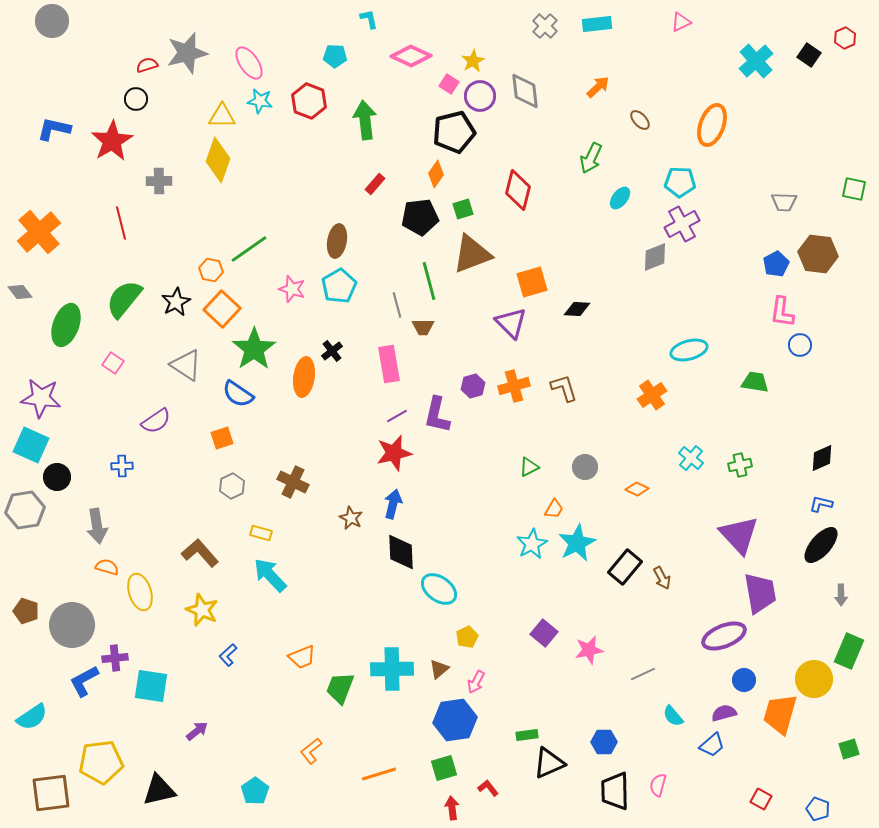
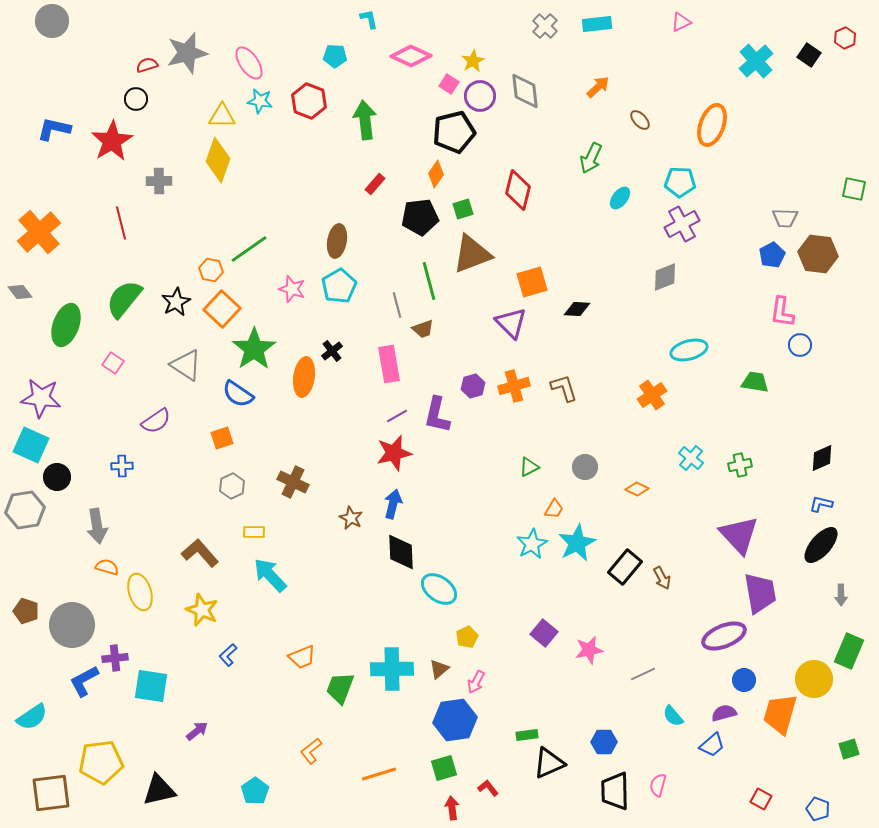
gray trapezoid at (784, 202): moved 1 px right, 16 px down
gray diamond at (655, 257): moved 10 px right, 20 px down
blue pentagon at (776, 264): moved 4 px left, 9 px up
brown trapezoid at (423, 327): moved 2 px down; rotated 20 degrees counterclockwise
yellow rectangle at (261, 533): moved 7 px left, 1 px up; rotated 15 degrees counterclockwise
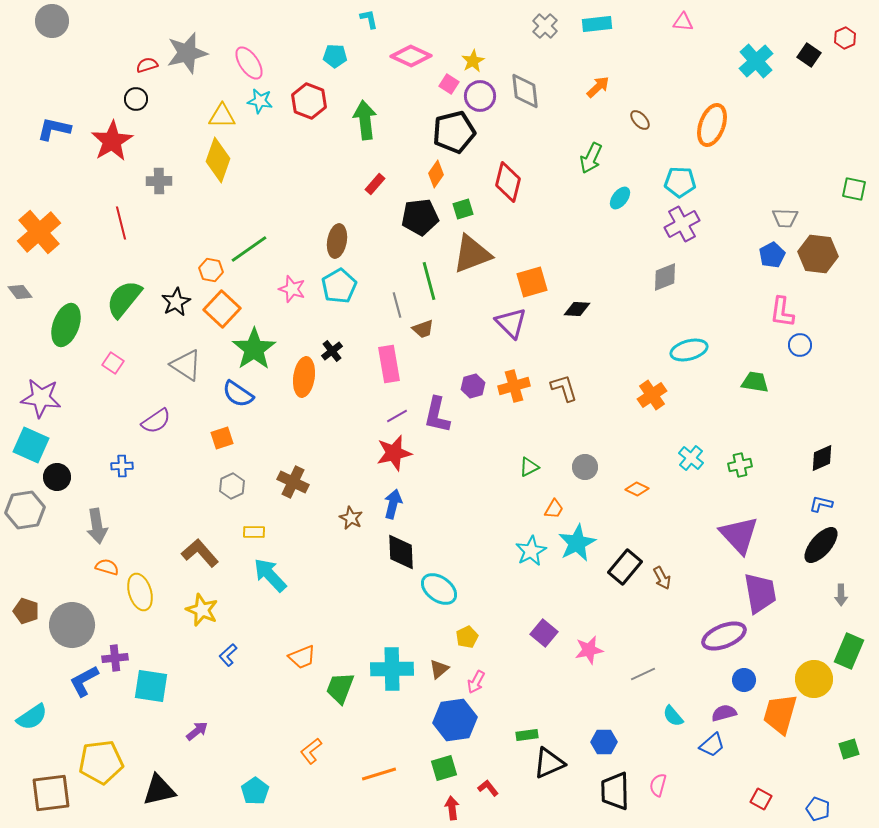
pink triangle at (681, 22): moved 2 px right; rotated 30 degrees clockwise
red diamond at (518, 190): moved 10 px left, 8 px up
cyan star at (532, 544): moved 1 px left, 7 px down
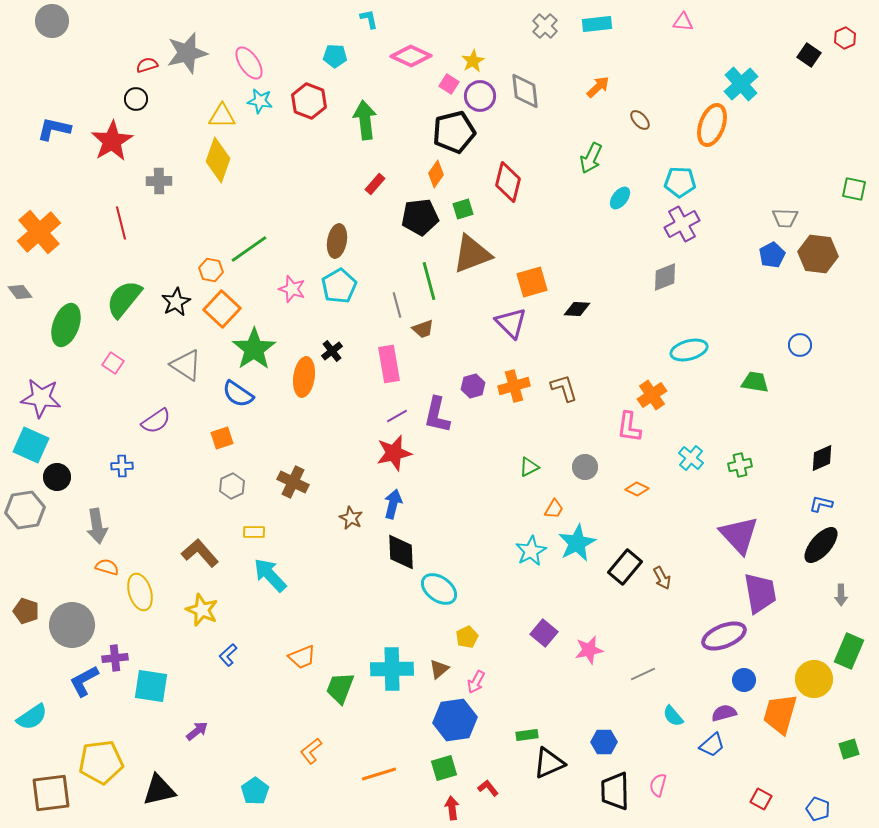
cyan cross at (756, 61): moved 15 px left, 23 px down
pink L-shape at (782, 312): moved 153 px left, 115 px down
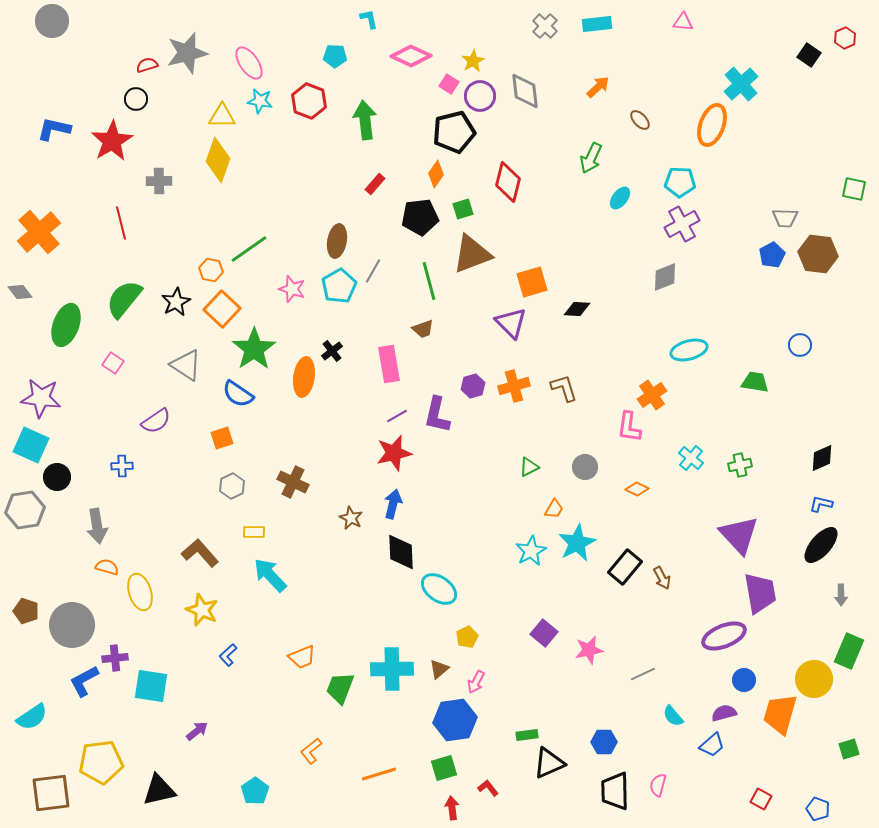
gray line at (397, 305): moved 24 px left, 34 px up; rotated 45 degrees clockwise
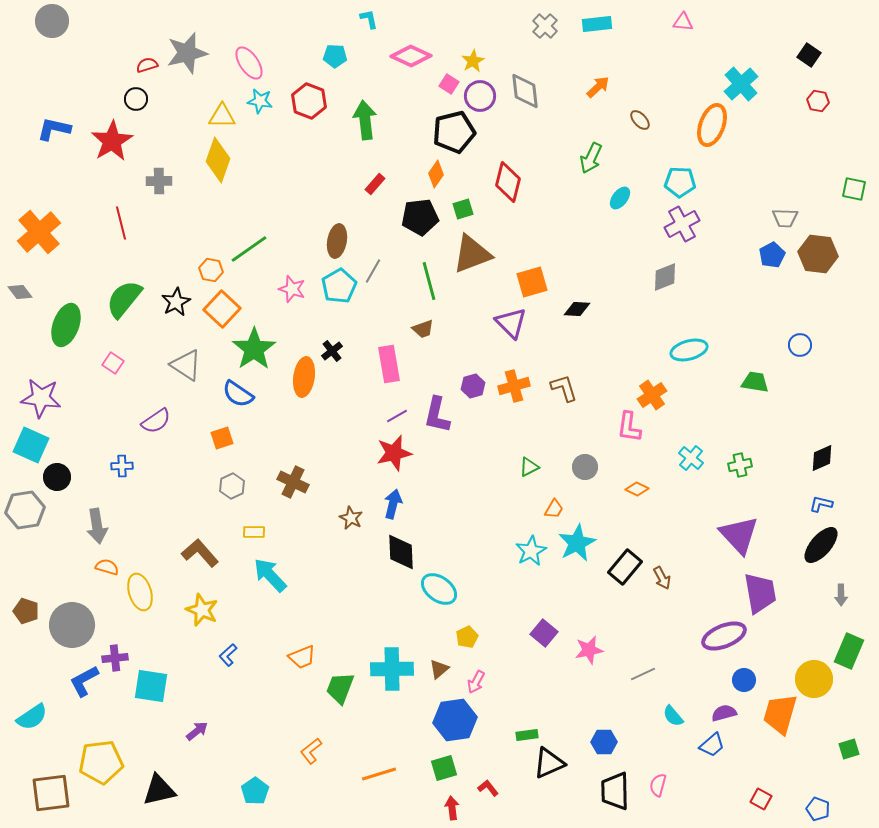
red hexagon at (845, 38): moved 27 px left, 63 px down; rotated 25 degrees counterclockwise
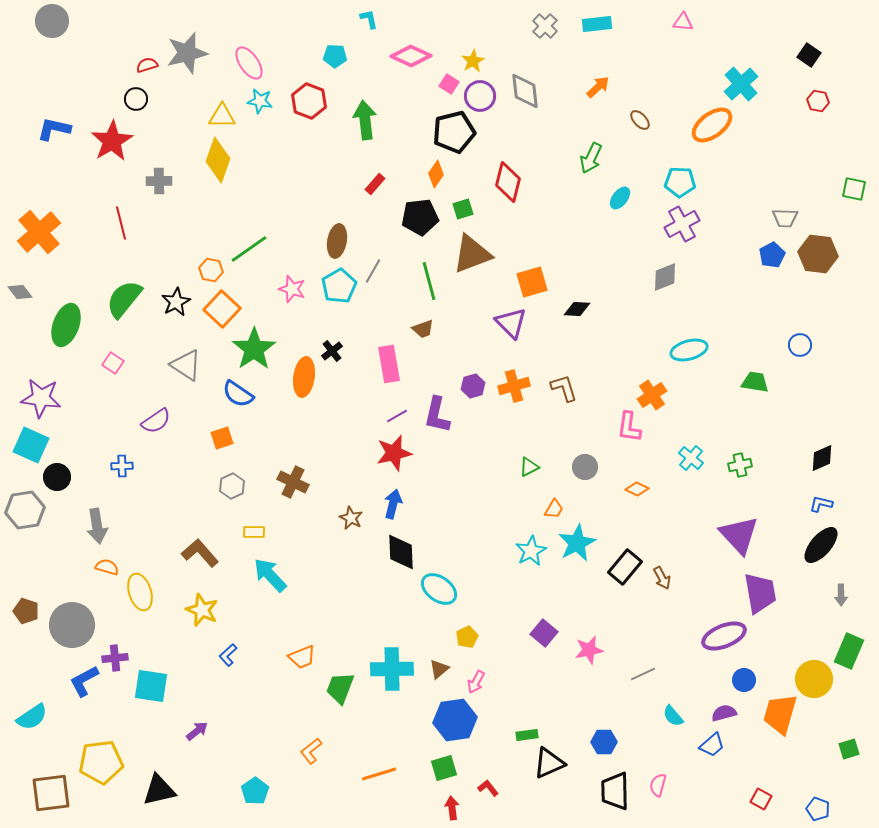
orange ellipse at (712, 125): rotated 33 degrees clockwise
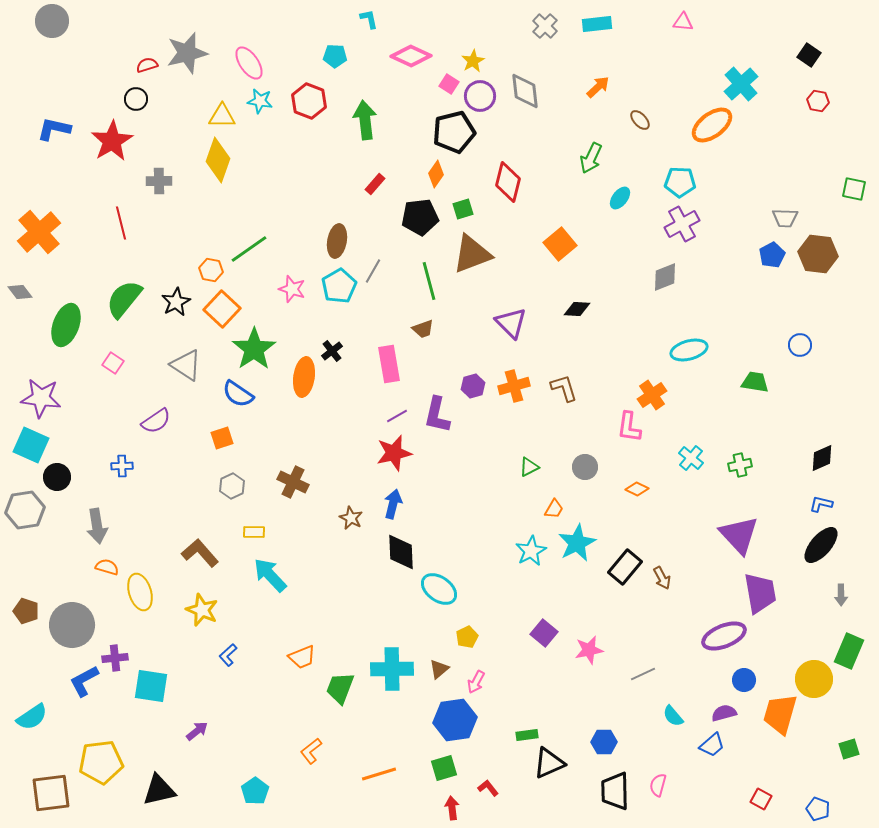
orange square at (532, 282): moved 28 px right, 38 px up; rotated 24 degrees counterclockwise
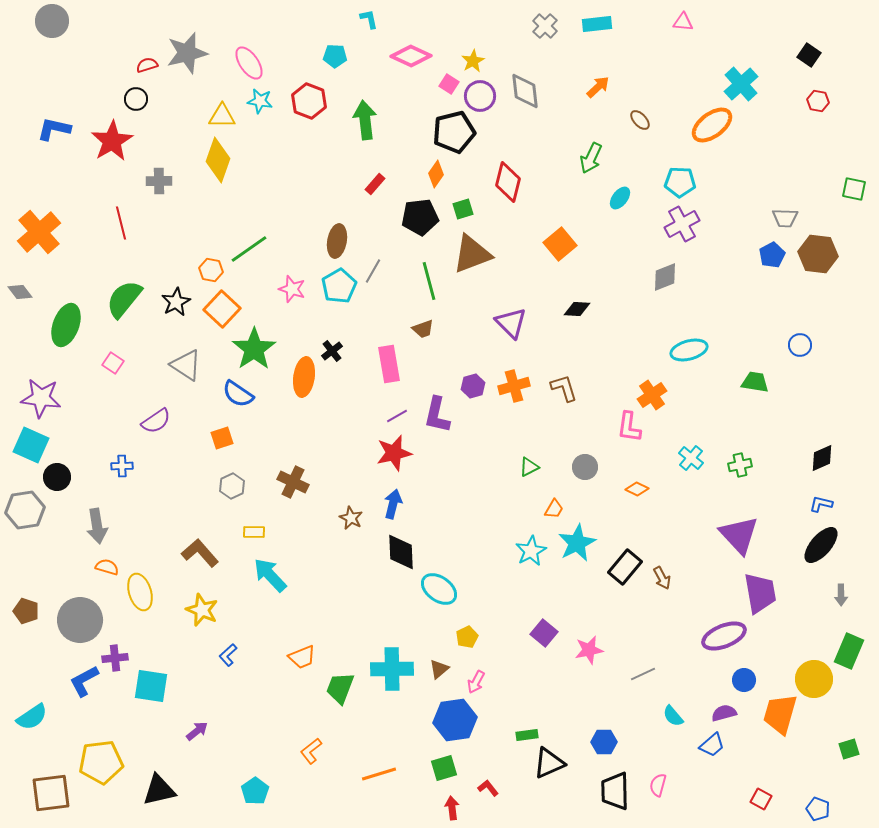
gray circle at (72, 625): moved 8 px right, 5 px up
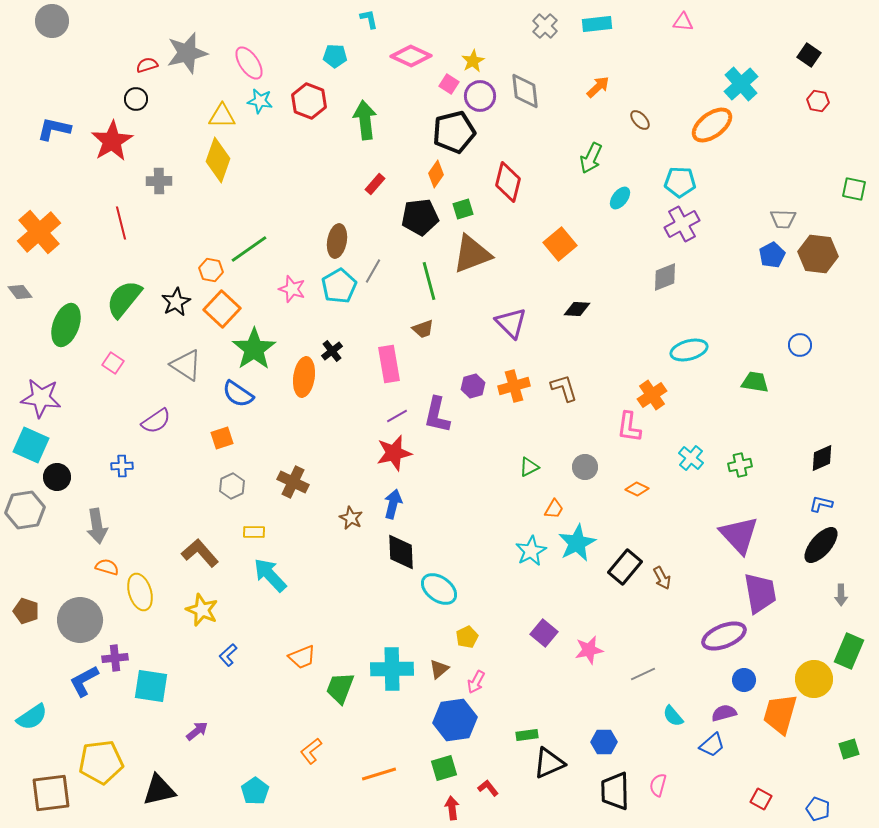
gray trapezoid at (785, 218): moved 2 px left, 1 px down
